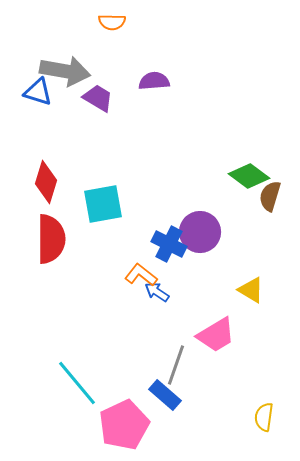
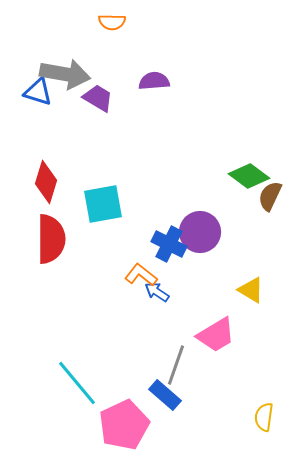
gray arrow: moved 3 px down
brown semicircle: rotated 8 degrees clockwise
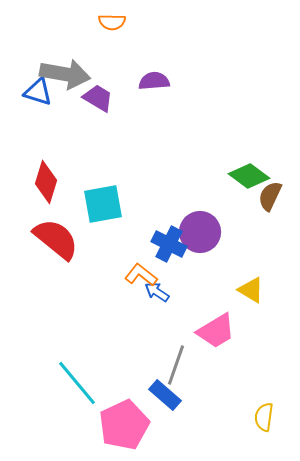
red semicircle: moved 5 px right; rotated 51 degrees counterclockwise
pink trapezoid: moved 4 px up
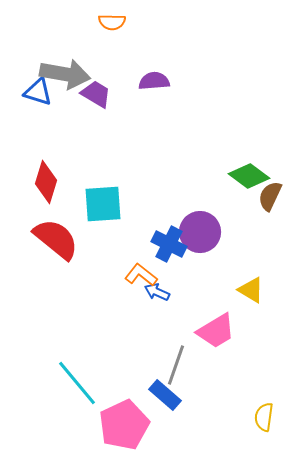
purple trapezoid: moved 2 px left, 4 px up
cyan square: rotated 6 degrees clockwise
blue arrow: rotated 10 degrees counterclockwise
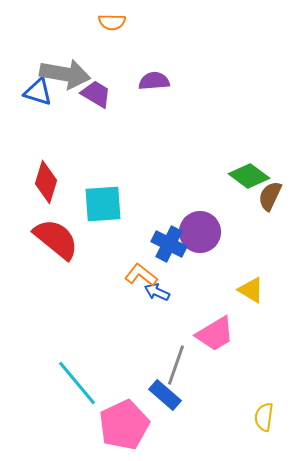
pink trapezoid: moved 1 px left, 3 px down
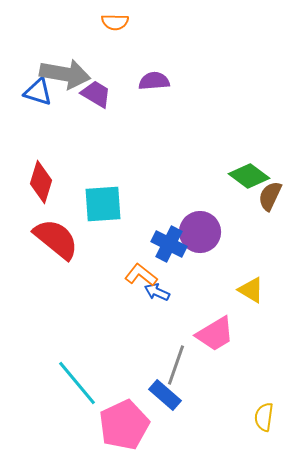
orange semicircle: moved 3 px right
red diamond: moved 5 px left
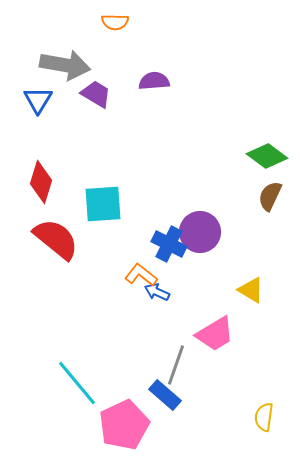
gray arrow: moved 9 px up
blue triangle: moved 8 px down; rotated 44 degrees clockwise
green diamond: moved 18 px right, 20 px up
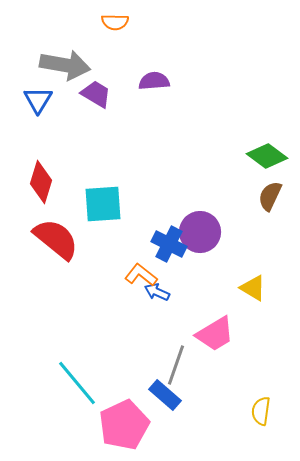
yellow triangle: moved 2 px right, 2 px up
yellow semicircle: moved 3 px left, 6 px up
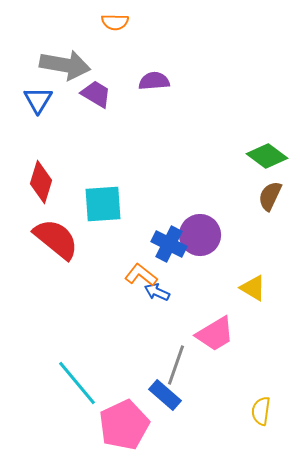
purple circle: moved 3 px down
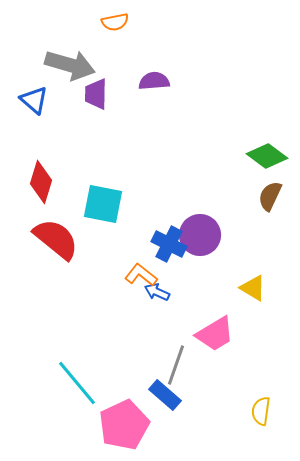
orange semicircle: rotated 12 degrees counterclockwise
gray arrow: moved 5 px right; rotated 6 degrees clockwise
purple trapezoid: rotated 120 degrees counterclockwise
blue triangle: moved 4 px left; rotated 20 degrees counterclockwise
cyan square: rotated 15 degrees clockwise
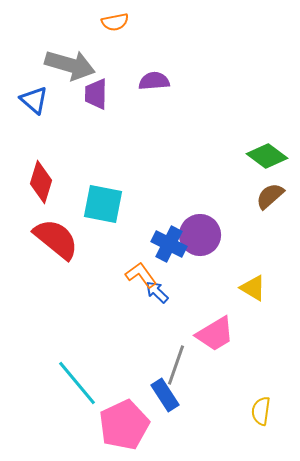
brown semicircle: rotated 24 degrees clockwise
orange L-shape: rotated 16 degrees clockwise
blue arrow: rotated 20 degrees clockwise
blue rectangle: rotated 16 degrees clockwise
